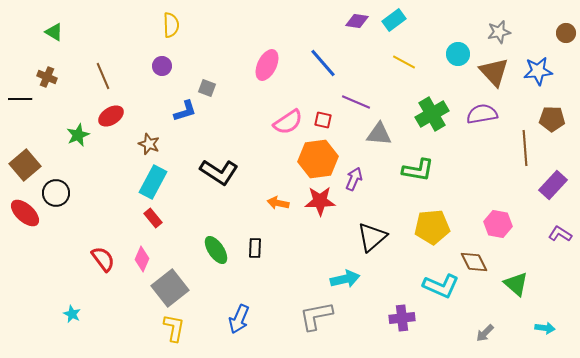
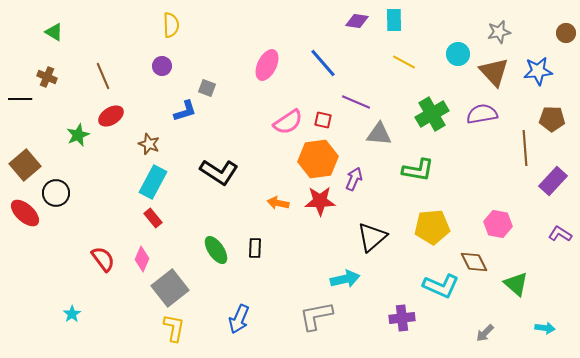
cyan rectangle at (394, 20): rotated 55 degrees counterclockwise
purple rectangle at (553, 185): moved 4 px up
cyan star at (72, 314): rotated 12 degrees clockwise
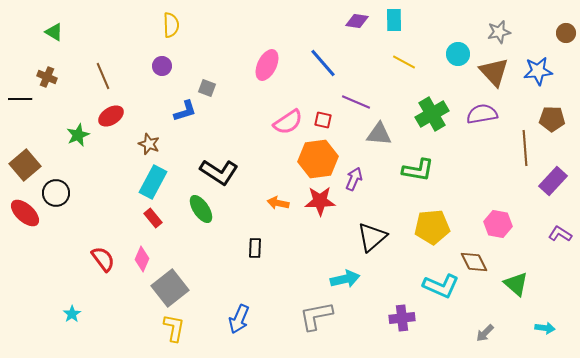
green ellipse at (216, 250): moved 15 px left, 41 px up
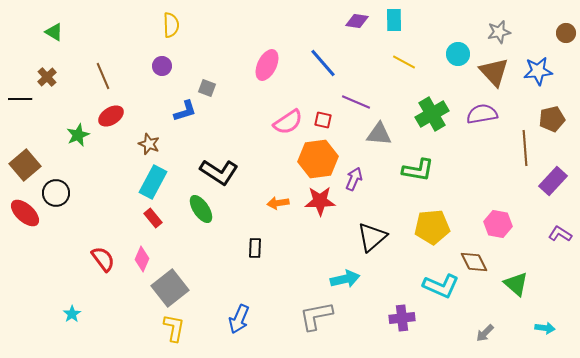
brown cross at (47, 77): rotated 24 degrees clockwise
brown pentagon at (552, 119): rotated 15 degrees counterclockwise
orange arrow at (278, 203): rotated 20 degrees counterclockwise
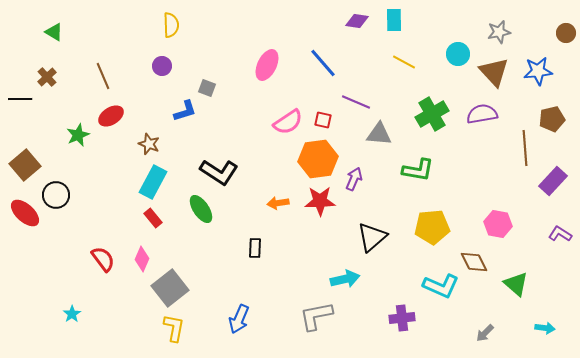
black circle at (56, 193): moved 2 px down
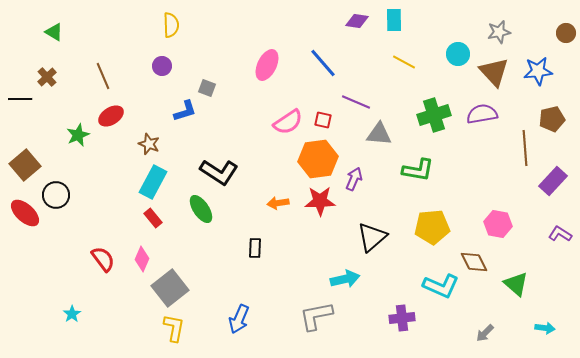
green cross at (432, 114): moved 2 px right, 1 px down; rotated 12 degrees clockwise
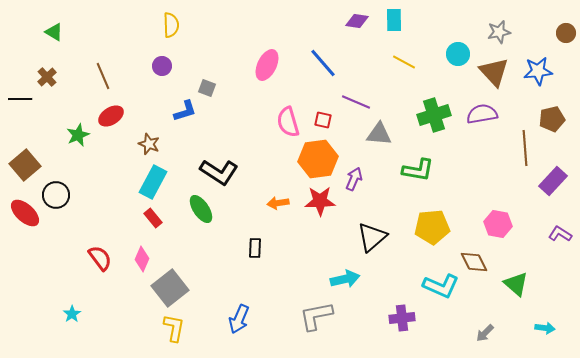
pink semicircle at (288, 122): rotated 108 degrees clockwise
red semicircle at (103, 259): moved 3 px left, 1 px up
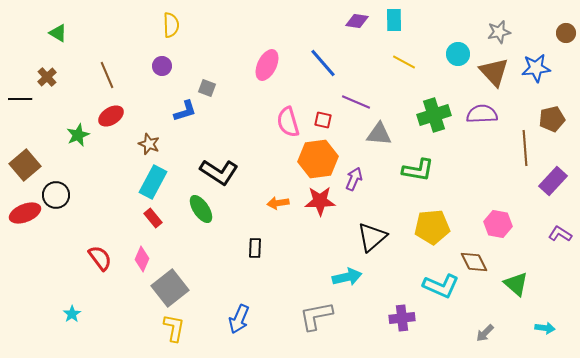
green triangle at (54, 32): moved 4 px right, 1 px down
blue star at (538, 71): moved 2 px left, 3 px up
brown line at (103, 76): moved 4 px right, 1 px up
purple semicircle at (482, 114): rotated 8 degrees clockwise
red ellipse at (25, 213): rotated 64 degrees counterclockwise
cyan arrow at (345, 279): moved 2 px right, 2 px up
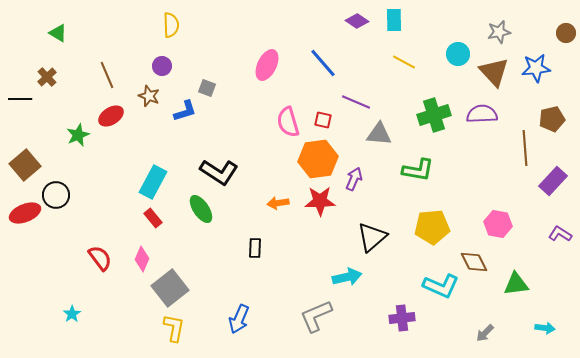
purple diamond at (357, 21): rotated 25 degrees clockwise
brown star at (149, 144): moved 48 px up
green triangle at (516, 284): rotated 48 degrees counterclockwise
gray L-shape at (316, 316): rotated 12 degrees counterclockwise
